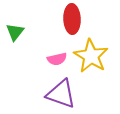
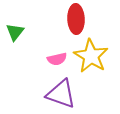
red ellipse: moved 4 px right
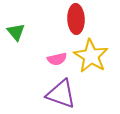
green triangle: moved 1 px right; rotated 18 degrees counterclockwise
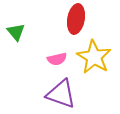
red ellipse: rotated 12 degrees clockwise
yellow star: moved 3 px right, 1 px down
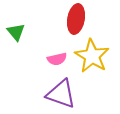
yellow star: moved 2 px left, 1 px up
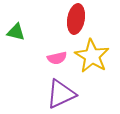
green triangle: rotated 36 degrees counterclockwise
pink semicircle: moved 1 px up
purple triangle: rotated 44 degrees counterclockwise
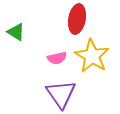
red ellipse: moved 1 px right
green triangle: rotated 18 degrees clockwise
purple triangle: rotated 40 degrees counterclockwise
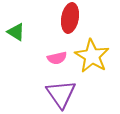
red ellipse: moved 7 px left, 1 px up
